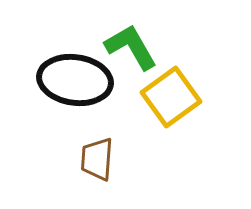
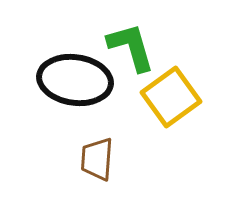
green L-shape: rotated 14 degrees clockwise
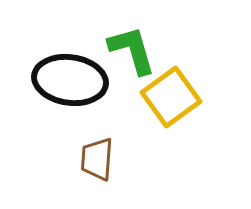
green L-shape: moved 1 px right, 3 px down
black ellipse: moved 5 px left
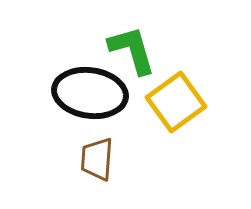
black ellipse: moved 20 px right, 13 px down
yellow square: moved 5 px right, 5 px down
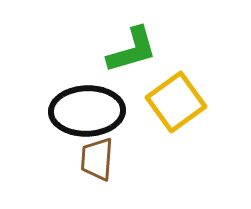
green L-shape: rotated 90 degrees clockwise
black ellipse: moved 3 px left, 18 px down; rotated 10 degrees counterclockwise
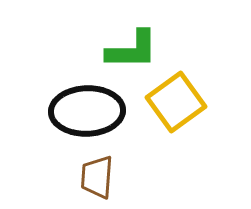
green L-shape: rotated 16 degrees clockwise
brown trapezoid: moved 18 px down
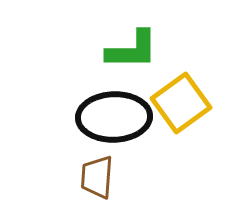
yellow square: moved 5 px right, 1 px down
black ellipse: moved 27 px right, 6 px down
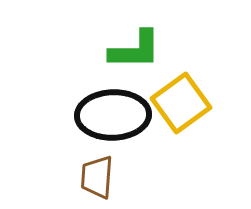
green L-shape: moved 3 px right
black ellipse: moved 1 px left, 2 px up
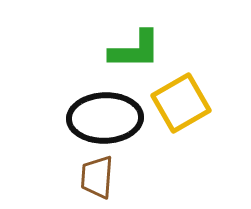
yellow square: rotated 6 degrees clockwise
black ellipse: moved 8 px left, 3 px down
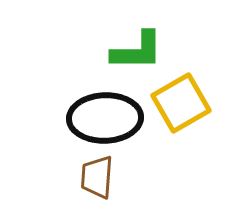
green L-shape: moved 2 px right, 1 px down
